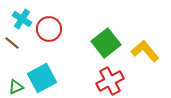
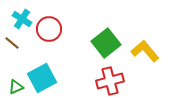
red cross: rotated 12 degrees clockwise
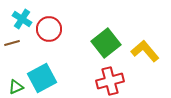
brown line: rotated 56 degrees counterclockwise
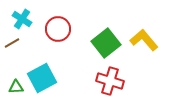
red circle: moved 9 px right
brown line: rotated 14 degrees counterclockwise
yellow L-shape: moved 1 px left, 11 px up
red cross: rotated 32 degrees clockwise
green triangle: rotated 21 degrees clockwise
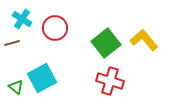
red circle: moved 3 px left, 1 px up
brown line: rotated 14 degrees clockwise
green triangle: rotated 42 degrees clockwise
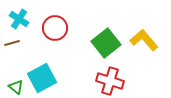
cyan cross: moved 3 px left
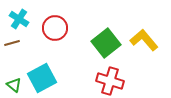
green triangle: moved 2 px left, 2 px up
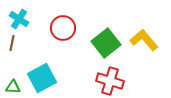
red circle: moved 8 px right
brown line: rotated 63 degrees counterclockwise
green triangle: moved 1 px left, 2 px down; rotated 35 degrees counterclockwise
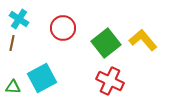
yellow L-shape: moved 1 px left
red cross: rotated 8 degrees clockwise
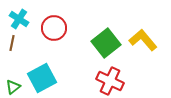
red circle: moved 9 px left
green triangle: rotated 42 degrees counterclockwise
